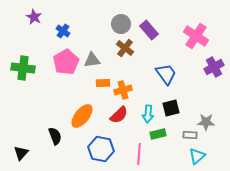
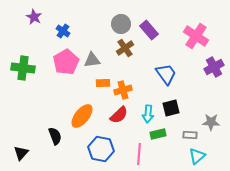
brown cross: rotated 18 degrees clockwise
gray star: moved 5 px right
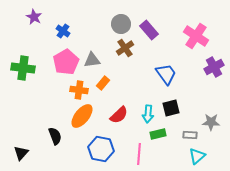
orange rectangle: rotated 48 degrees counterclockwise
orange cross: moved 44 px left; rotated 24 degrees clockwise
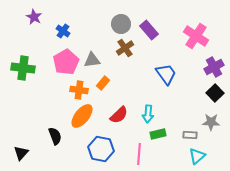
black square: moved 44 px right, 15 px up; rotated 30 degrees counterclockwise
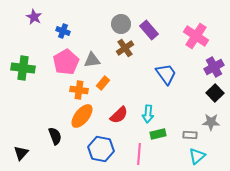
blue cross: rotated 16 degrees counterclockwise
